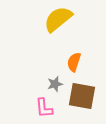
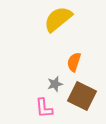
brown square: rotated 16 degrees clockwise
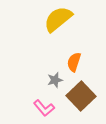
gray star: moved 4 px up
brown square: moved 1 px left; rotated 20 degrees clockwise
pink L-shape: rotated 35 degrees counterclockwise
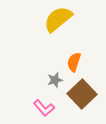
brown square: moved 1 px right, 2 px up
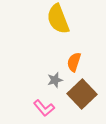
yellow semicircle: rotated 72 degrees counterclockwise
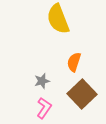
gray star: moved 13 px left, 1 px down
pink L-shape: rotated 105 degrees counterclockwise
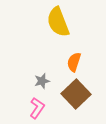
yellow semicircle: moved 3 px down
brown square: moved 6 px left
pink L-shape: moved 7 px left
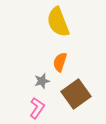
orange semicircle: moved 14 px left
brown square: rotated 8 degrees clockwise
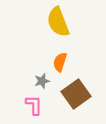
pink L-shape: moved 3 px left, 3 px up; rotated 35 degrees counterclockwise
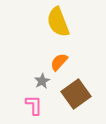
orange semicircle: moved 1 px left; rotated 24 degrees clockwise
gray star: rotated 14 degrees counterclockwise
